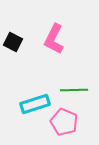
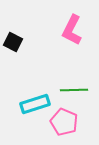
pink L-shape: moved 18 px right, 9 px up
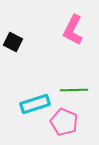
pink L-shape: moved 1 px right
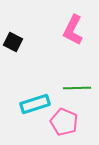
green line: moved 3 px right, 2 px up
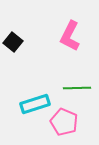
pink L-shape: moved 3 px left, 6 px down
black square: rotated 12 degrees clockwise
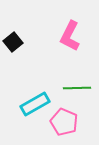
black square: rotated 12 degrees clockwise
cyan rectangle: rotated 12 degrees counterclockwise
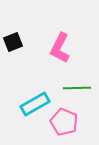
pink L-shape: moved 10 px left, 12 px down
black square: rotated 18 degrees clockwise
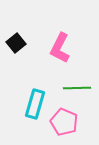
black square: moved 3 px right, 1 px down; rotated 18 degrees counterclockwise
cyan rectangle: rotated 44 degrees counterclockwise
